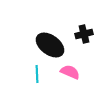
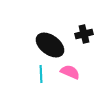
cyan line: moved 4 px right
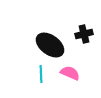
pink semicircle: moved 1 px down
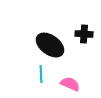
black cross: rotated 18 degrees clockwise
pink semicircle: moved 11 px down
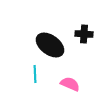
cyan line: moved 6 px left
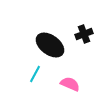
black cross: rotated 24 degrees counterclockwise
cyan line: rotated 30 degrees clockwise
